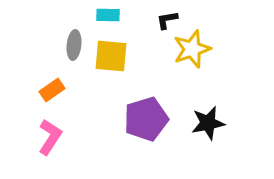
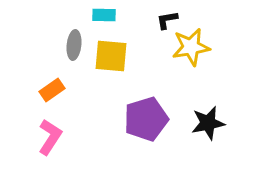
cyan rectangle: moved 4 px left
yellow star: moved 1 px left, 2 px up; rotated 9 degrees clockwise
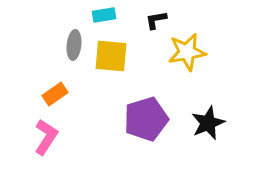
cyan rectangle: rotated 10 degrees counterclockwise
black L-shape: moved 11 px left
yellow star: moved 4 px left, 5 px down
orange rectangle: moved 3 px right, 4 px down
black star: rotated 12 degrees counterclockwise
pink L-shape: moved 4 px left
